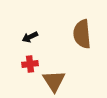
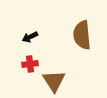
brown semicircle: moved 1 px down
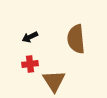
brown semicircle: moved 6 px left, 4 px down
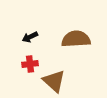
brown semicircle: rotated 92 degrees clockwise
brown triangle: rotated 15 degrees counterclockwise
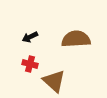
red cross: rotated 21 degrees clockwise
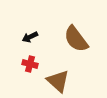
brown semicircle: rotated 124 degrees counterclockwise
brown triangle: moved 4 px right
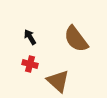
black arrow: rotated 84 degrees clockwise
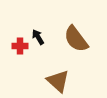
black arrow: moved 8 px right
red cross: moved 10 px left, 18 px up; rotated 14 degrees counterclockwise
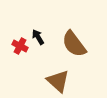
brown semicircle: moved 2 px left, 5 px down
red cross: rotated 28 degrees clockwise
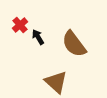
red cross: moved 21 px up; rotated 21 degrees clockwise
brown triangle: moved 2 px left, 1 px down
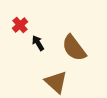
black arrow: moved 6 px down
brown semicircle: moved 4 px down
